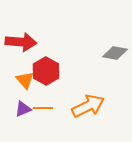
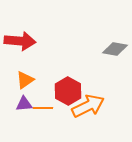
red arrow: moved 1 px left, 1 px up
gray diamond: moved 4 px up
red hexagon: moved 22 px right, 20 px down
orange triangle: rotated 36 degrees clockwise
purple triangle: moved 1 px right, 5 px up; rotated 18 degrees clockwise
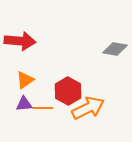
orange arrow: moved 2 px down
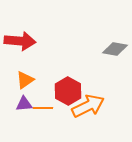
orange arrow: moved 2 px up
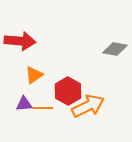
orange triangle: moved 9 px right, 5 px up
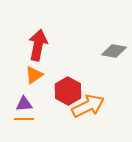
red arrow: moved 18 px right, 4 px down; rotated 84 degrees counterclockwise
gray diamond: moved 1 px left, 2 px down
orange line: moved 19 px left, 11 px down
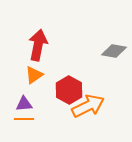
red hexagon: moved 1 px right, 1 px up
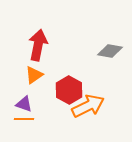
gray diamond: moved 4 px left
purple triangle: rotated 24 degrees clockwise
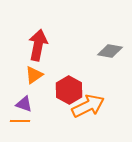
orange line: moved 4 px left, 2 px down
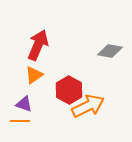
red arrow: rotated 12 degrees clockwise
